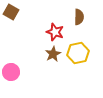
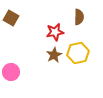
brown square: moved 6 px down
red star: rotated 30 degrees counterclockwise
brown star: moved 1 px right, 1 px down
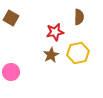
brown star: moved 3 px left
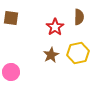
brown square: rotated 21 degrees counterclockwise
red star: moved 5 px up; rotated 24 degrees counterclockwise
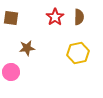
red star: moved 10 px up
brown star: moved 24 px left, 7 px up; rotated 21 degrees clockwise
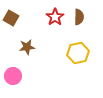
brown square: rotated 21 degrees clockwise
brown star: moved 1 px up
pink circle: moved 2 px right, 4 px down
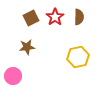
brown square: moved 20 px right; rotated 35 degrees clockwise
yellow hexagon: moved 4 px down
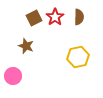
brown square: moved 3 px right
brown star: moved 1 px left, 1 px up; rotated 28 degrees clockwise
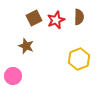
red star: moved 1 px right, 3 px down; rotated 12 degrees clockwise
yellow hexagon: moved 1 px right, 2 px down; rotated 10 degrees counterclockwise
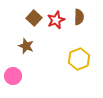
brown square: rotated 21 degrees counterclockwise
